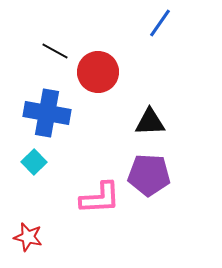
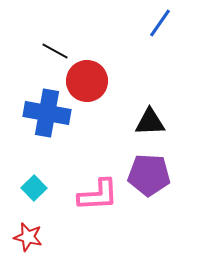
red circle: moved 11 px left, 9 px down
cyan square: moved 26 px down
pink L-shape: moved 2 px left, 3 px up
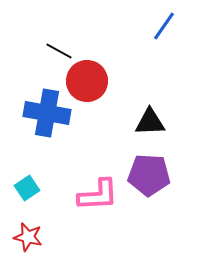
blue line: moved 4 px right, 3 px down
black line: moved 4 px right
cyan square: moved 7 px left; rotated 10 degrees clockwise
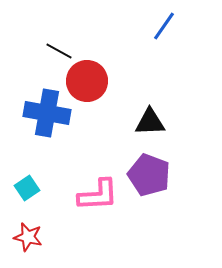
purple pentagon: rotated 18 degrees clockwise
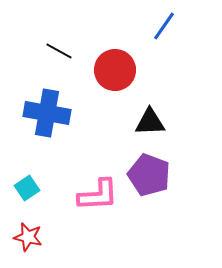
red circle: moved 28 px right, 11 px up
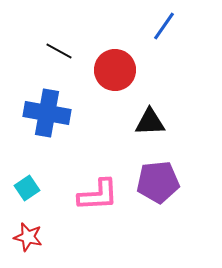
purple pentagon: moved 9 px right, 7 px down; rotated 27 degrees counterclockwise
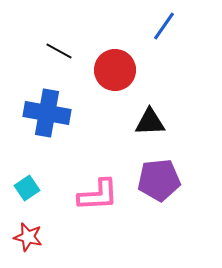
purple pentagon: moved 1 px right, 2 px up
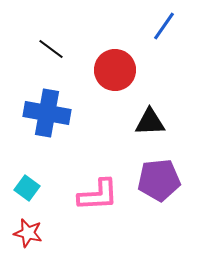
black line: moved 8 px left, 2 px up; rotated 8 degrees clockwise
cyan square: rotated 20 degrees counterclockwise
red star: moved 4 px up
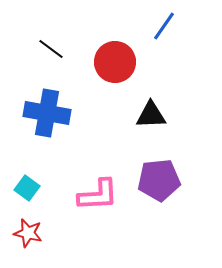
red circle: moved 8 px up
black triangle: moved 1 px right, 7 px up
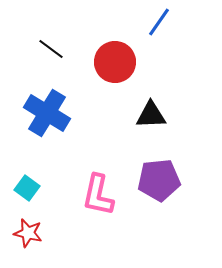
blue line: moved 5 px left, 4 px up
blue cross: rotated 21 degrees clockwise
pink L-shape: rotated 105 degrees clockwise
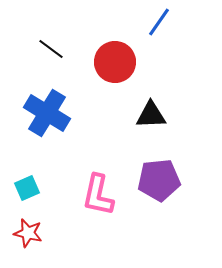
cyan square: rotated 30 degrees clockwise
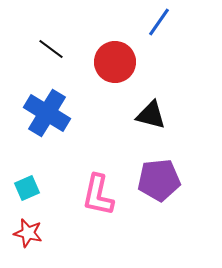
black triangle: rotated 16 degrees clockwise
